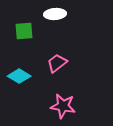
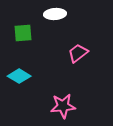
green square: moved 1 px left, 2 px down
pink trapezoid: moved 21 px right, 10 px up
pink star: rotated 15 degrees counterclockwise
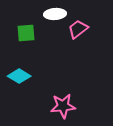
green square: moved 3 px right
pink trapezoid: moved 24 px up
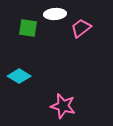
pink trapezoid: moved 3 px right, 1 px up
green square: moved 2 px right, 5 px up; rotated 12 degrees clockwise
pink star: rotated 20 degrees clockwise
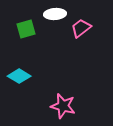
green square: moved 2 px left, 1 px down; rotated 24 degrees counterclockwise
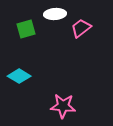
pink star: rotated 10 degrees counterclockwise
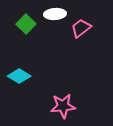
green square: moved 5 px up; rotated 30 degrees counterclockwise
pink star: rotated 10 degrees counterclockwise
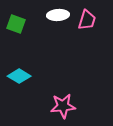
white ellipse: moved 3 px right, 1 px down
green square: moved 10 px left; rotated 24 degrees counterclockwise
pink trapezoid: moved 6 px right, 8 px up; rotated 145 degrees clockwise
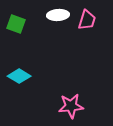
pink star: moved 8 px right
